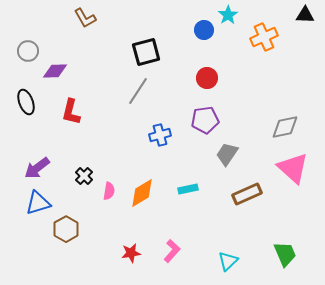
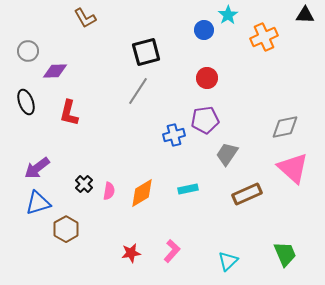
red L-shape: moved 2 px left, 1 px down
blue cross: moved 14 px right
black cross: moved 8 px down
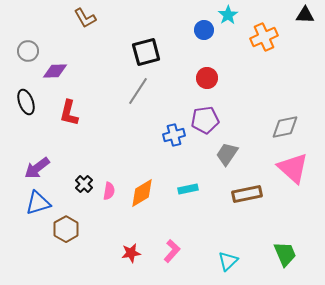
brown rectangle: rotated 12 degrees clockwise
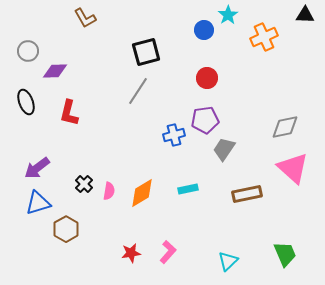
gray trapezoid: moved 3 px left, 5 px up
pink L-shape: moved 4 px left, 1 px down
